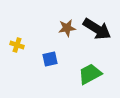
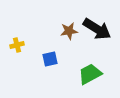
brown star: moved 2 px right, 3 px down
yellow cross: rotated 32 degrees counterclockwise
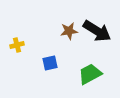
black arrow: moved 2 px down
blue square: moved 4 px down
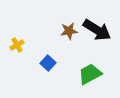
black arrow: moved 1 px up
yellow cross: rotated 16 degrees counterclockwise
blue square: moved 2 px left; rotated 35 degrees counterclockwise
